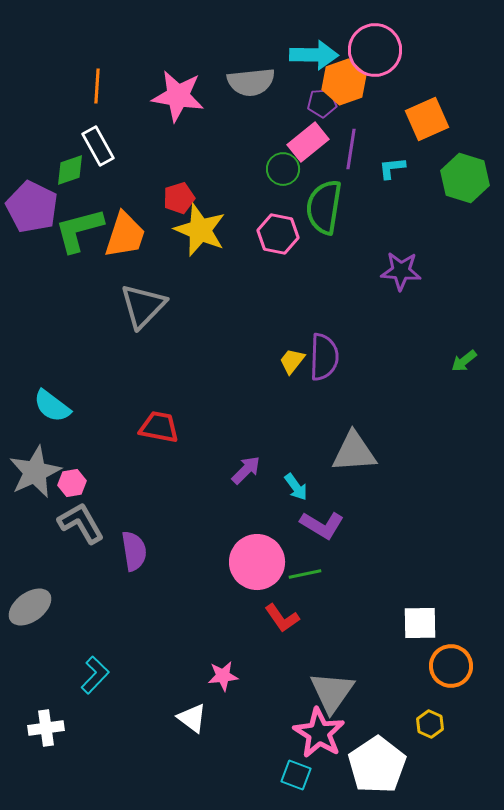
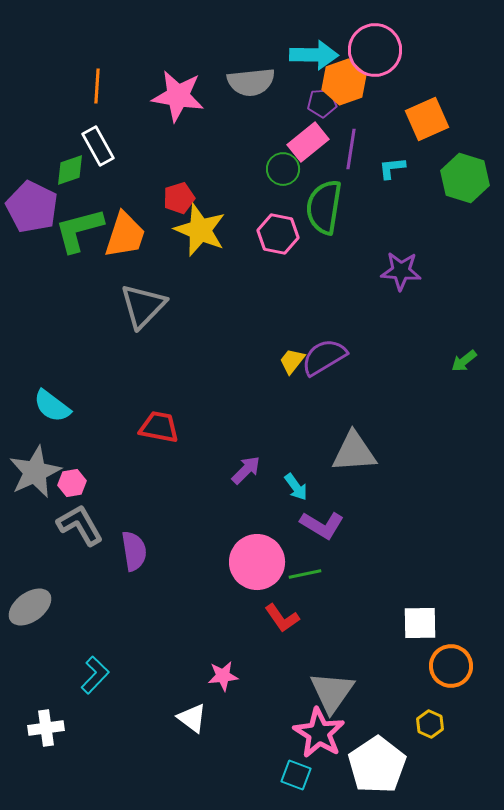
purple semicircle at (324, 357): rotated 123 degrees counterclockwise
gray L-shape at (81, 523): moved 1 px left, 2 px down
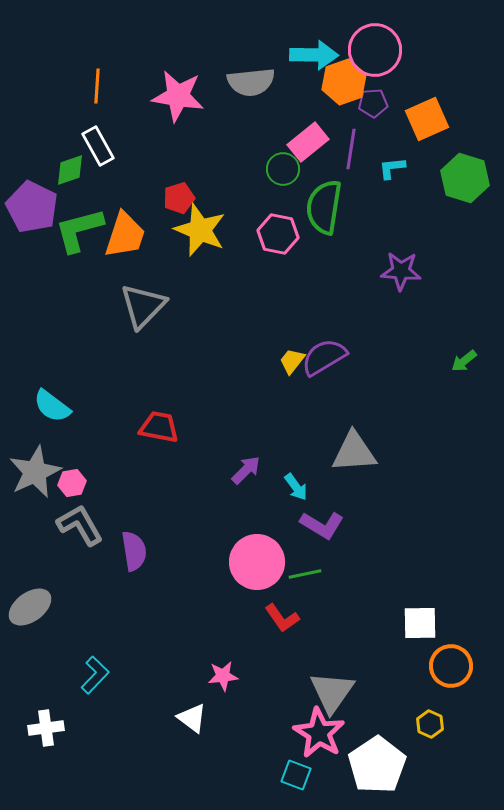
purple pentagon at (322, 103): moved 51 px right
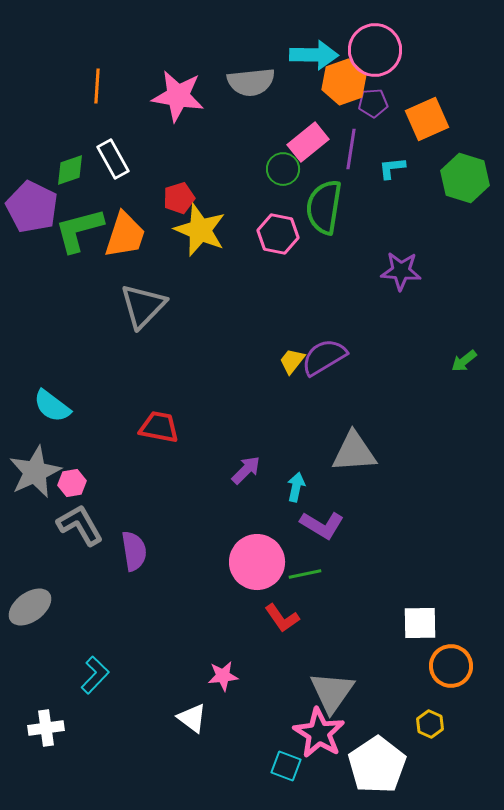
white rectangle at (98, 146): moved 15 px right, 13 px down
cyan arrow at (296, 487): rotated 132 degrees counterclockwise
cyan square at (296, 775): moved 10 px left, 9 px up
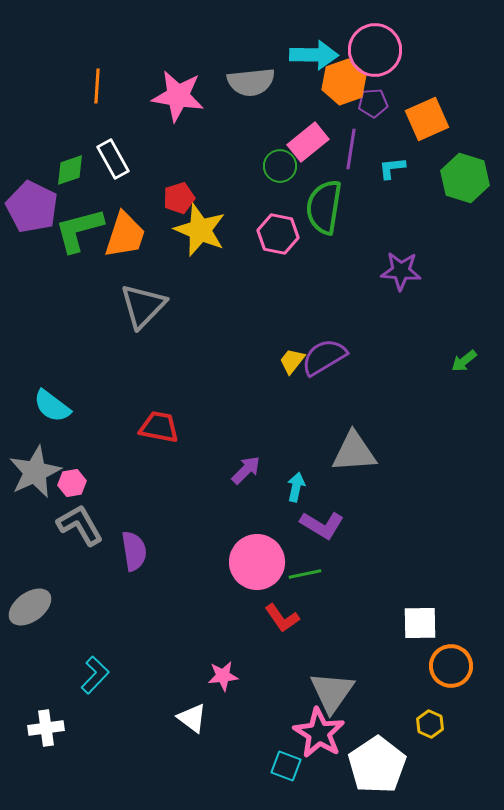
green circle at (283, 169): moved 3 px left, 3 px up
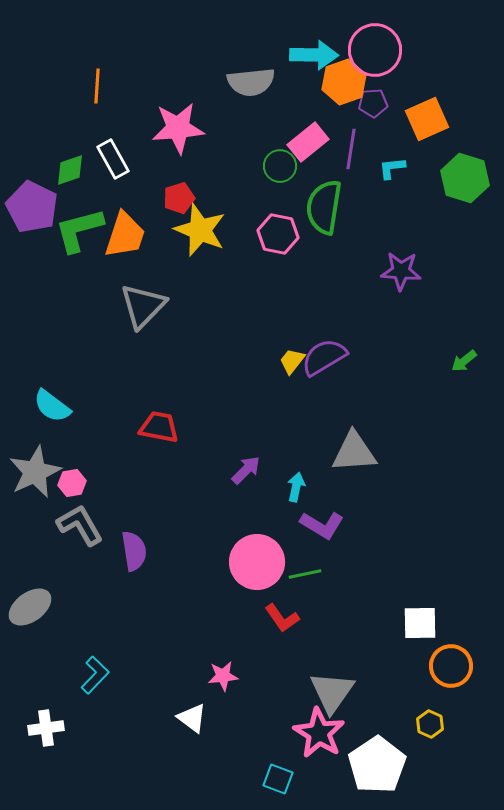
pink star at (178, 96): moved 32 px down; rotated 14 degrees counterclockwise
cyan square at (286, 766): moved 8 px left, 13 px down
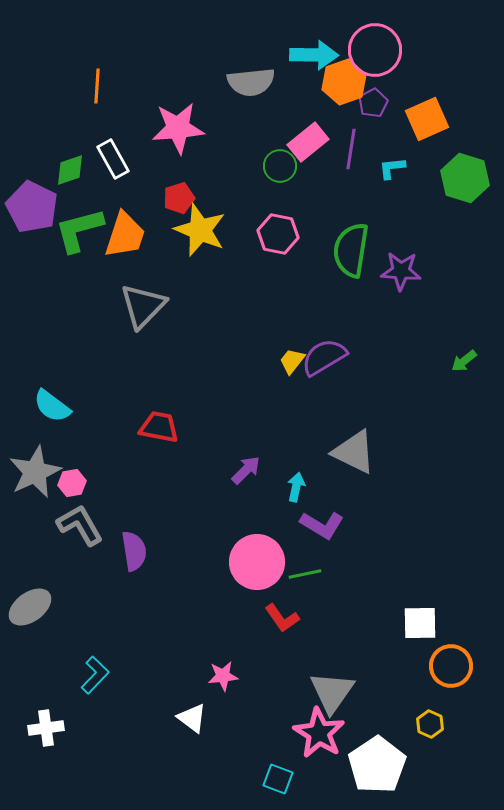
purple pentagon at (373, 103): rotated 24 degrees counterclockwise
green semicircle at (324, 207): moved 27 px right, 43 px down
gray triangle at (354, 452): rotated 30 degrees clockwise
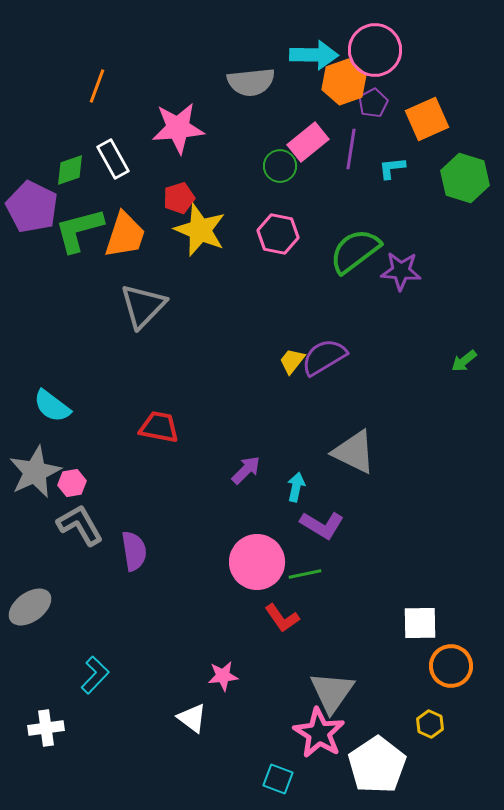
orange line at (97, 86): rotated 16 degrees clockwise
green semicircle at (351, 250): moved 4 px right, 1 px down; rotated 44 degrees clockwise
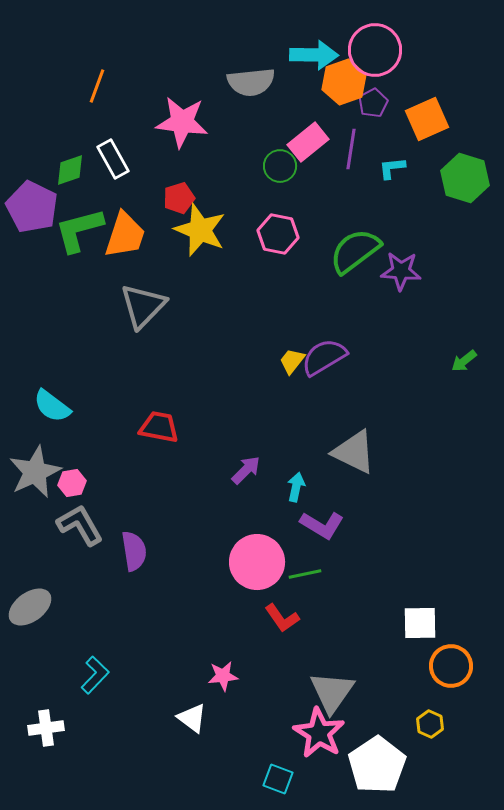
pink star at (178, 128): moved 4 px right, 6 px up; rotated 12 degrees clockwise
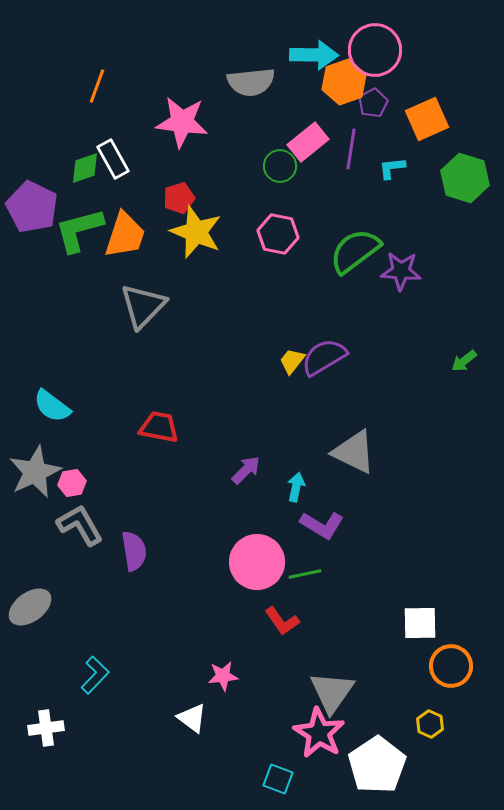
green diamond at (70, 170): moved 15 px right, 2 px up
yellow star at (200, 230): moved 4 px left, 2 px down
red L-shape at (282, 618): moved 3 px down
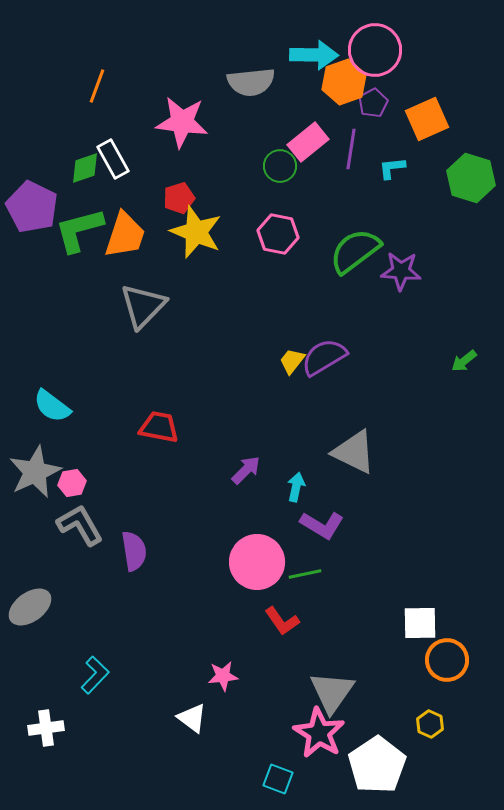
green hexagon at (465, 178): moved 6 px right
orange circle at (451, 666): moved 4 px left, 6 px up
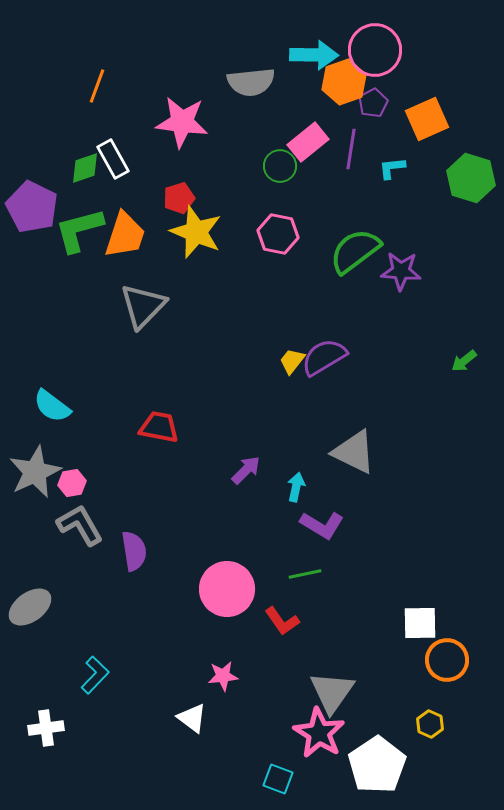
pink circle at (257, 562): moved 30 px left, 27 px down
